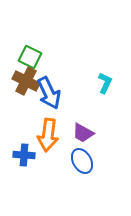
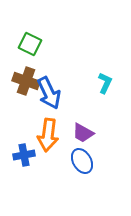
green square: moved 13 px up
brown cross: rotated 8 degrees counterclockwise
blue cross: rotated 15 degrees counterclockwise
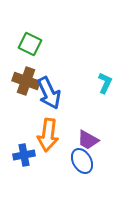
purple trapezoid: moved 5 px right, 7 px down
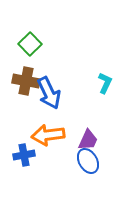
green square: rotated 20 degrees clockwise
brown cross: rotated 8 degrees counterclockwise
orange arrow: rotated 76 degrees clockwise
purple trapezoid: rotated 95 degrees counterclockwise
blue ellipse: moved 6 px right
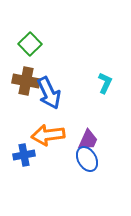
blue ellipse: moved 1 px left, 2 px up
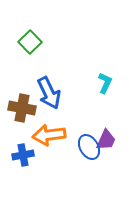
green square: moved 2 px up
brown cross: moved 4 px left, 27 px down
orange arrow: moved 1 px right
purple trapezoid: moved 18 px right
blue cross: moved 1 px left
blue ellipse: moved 2 px right, 12 px up
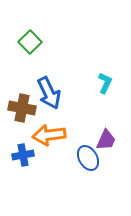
blue ellipse: moved 1 px left, 11 px down
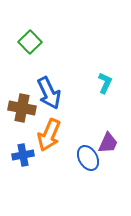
orange arrow: rotated 60 degrees counterclockwise
purple trapezoid: moved 2 px right, 3 px down
